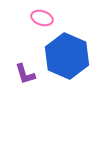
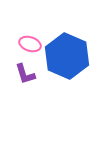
pink ellipse: moved 12 px left, 26 px down
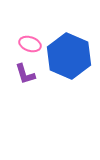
blue hexagon: moved 2 px right
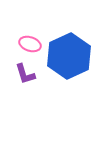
blue hexagon: rotated 12 degrees clockwise
